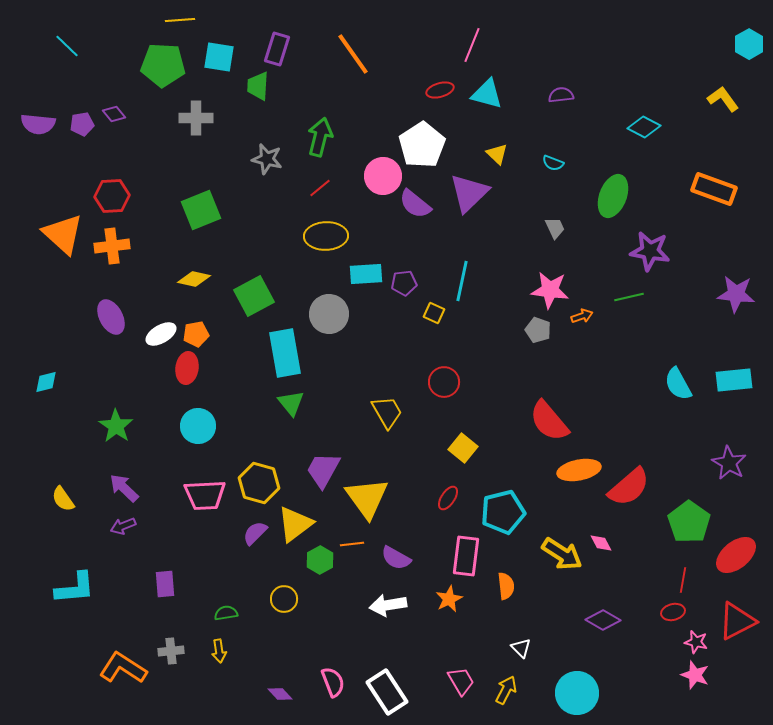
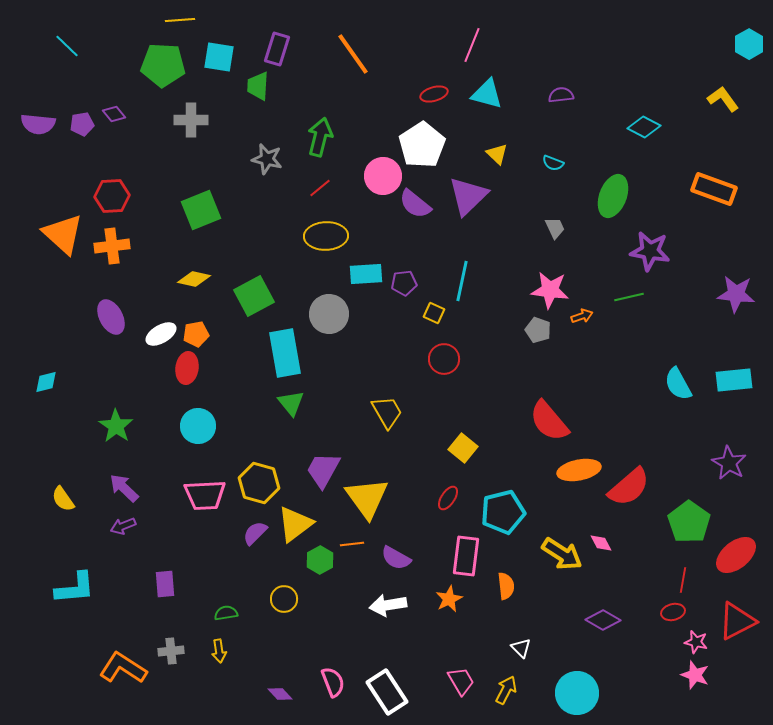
red ellipse at (440, 90): moved 6 px left, 4 px down
gray cross at (196, 118): moved 5 px left, 2 px down
purple triangle at (469, 193): moved 1 px left, 3 px down
red circle at (444, 382): moved 23 px up
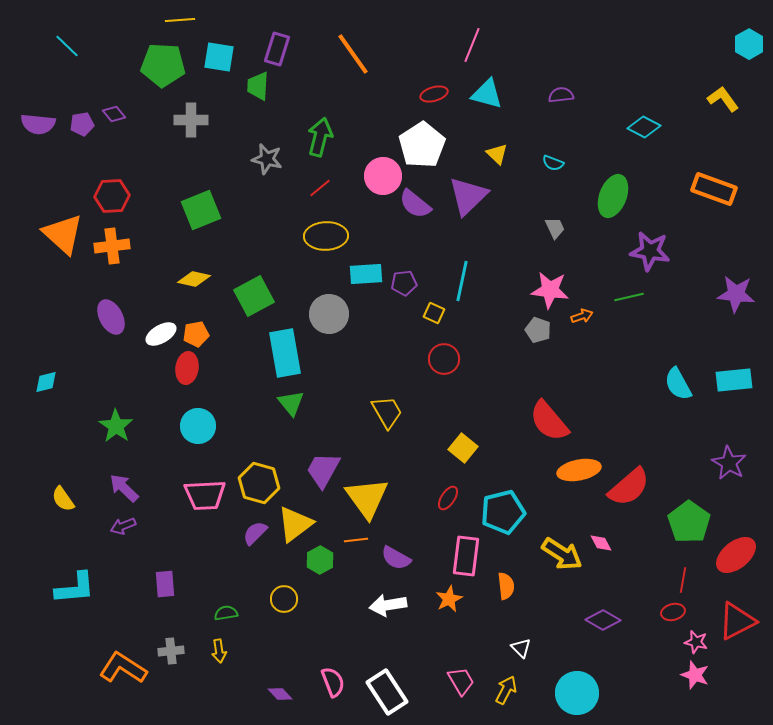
orange line at (352, 544): moved 4 px right, 4 px up
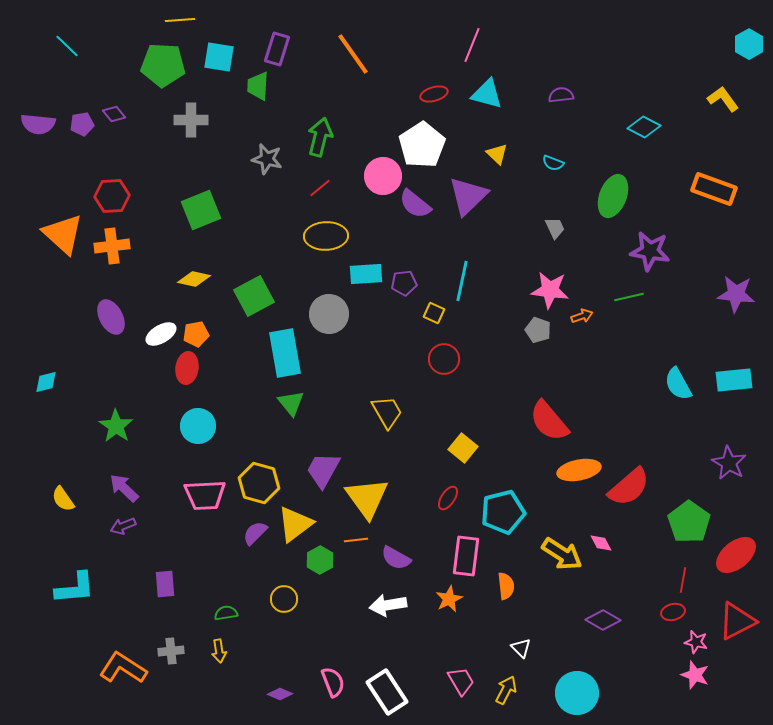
purple diamond at (280, 694): rotated 25 degrees counterclockwise
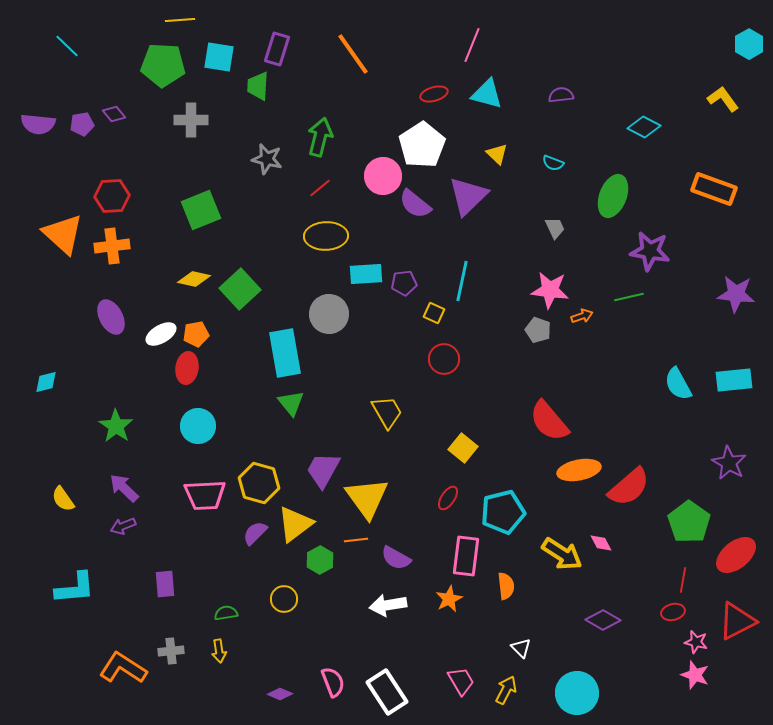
green square at (254, 296): moved 14 px left, 7 px up; rotated 15 degrees counterclockwise
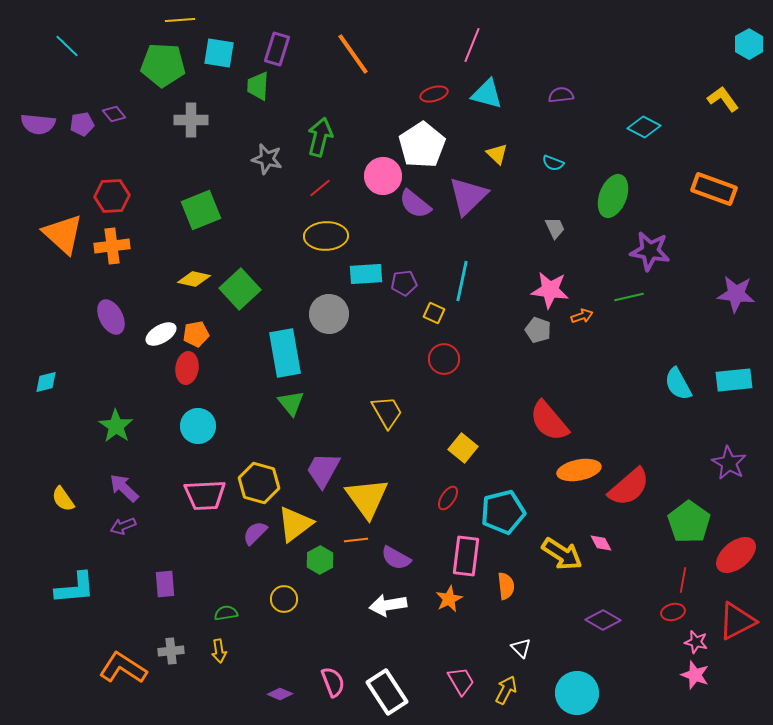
cyan square at (219, 57): moved 4 px up
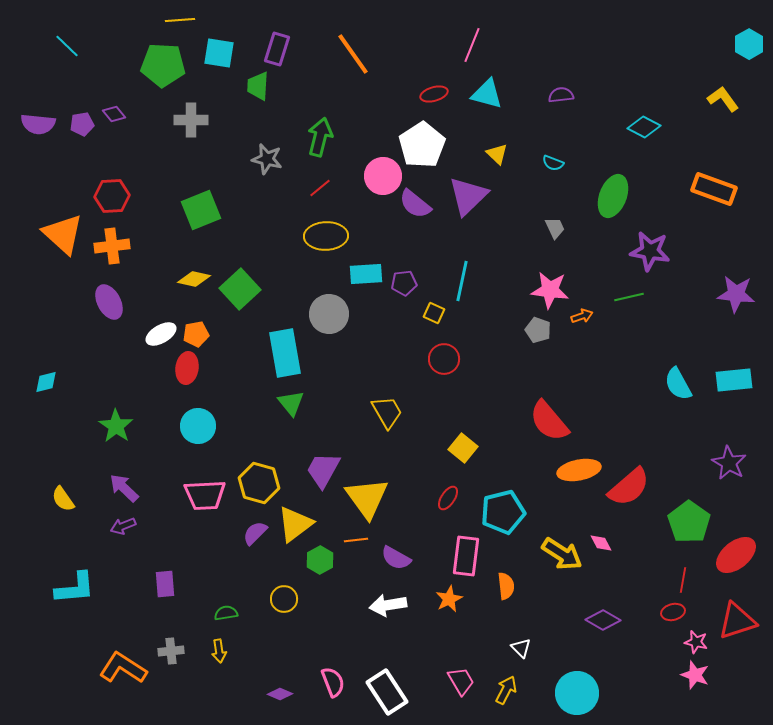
purple ellipse at (111, 317): moved 2 px left, 15 px up
red triangle at (737, 621): rotated 9 degrees clockwise
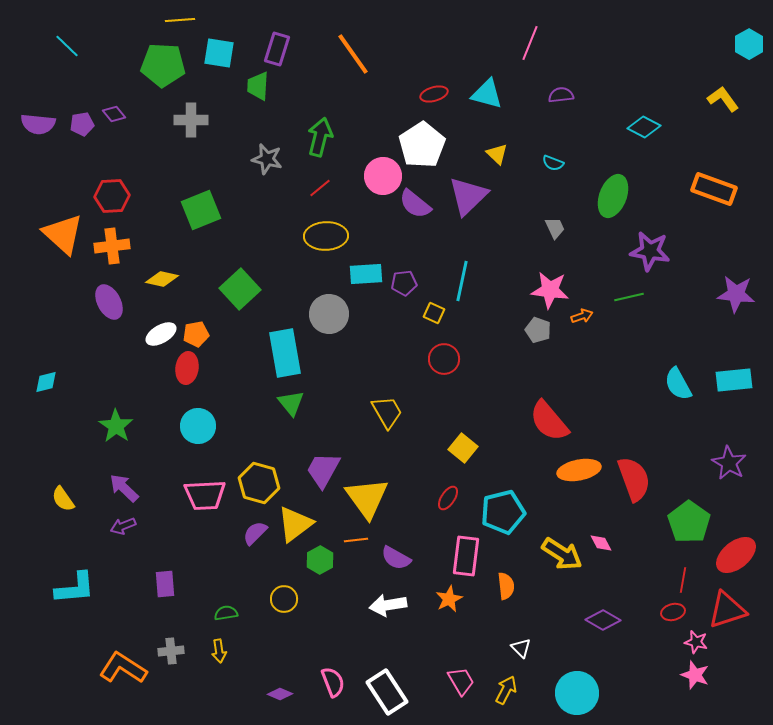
pink line at (472, 45): moved 58 px right, 2 px up
yellow diamond at (194, 279): moved 32 px left
red semicircle at (629, 487): moved 5 px right, 8 px up; rotated 69 degrees counterclockwise
red triangle at (737, 621): moved 10 px left, 11 px up
